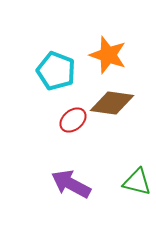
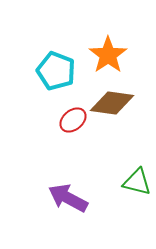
orange star: rotated 18 degrees clockwise
purple arrow: moved 3 px left, 14 px down
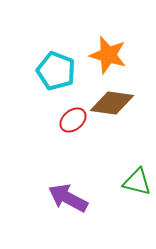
orange star: rotated 21 degrees counterclockwise
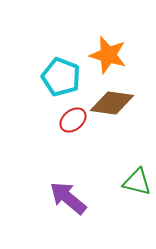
cyan pentagon: moved 5 px right, 6 px down
purple arrow: rotated 12 degrees clockwise
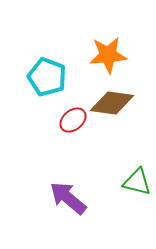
orange star: rotated 21 degrees counterclockwise
cyan pentagon: moved 14 px left
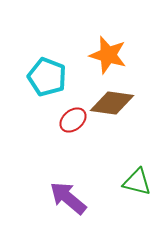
orange star: rotated 21 degrees clockwise
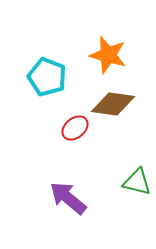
brown diamond: moved 1 px right, 1 px down
red ellipse: moved 2 px right, 8 px down
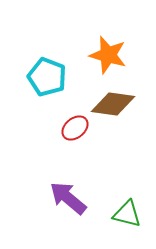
green triangle: moved 10 px left, 32 px down
